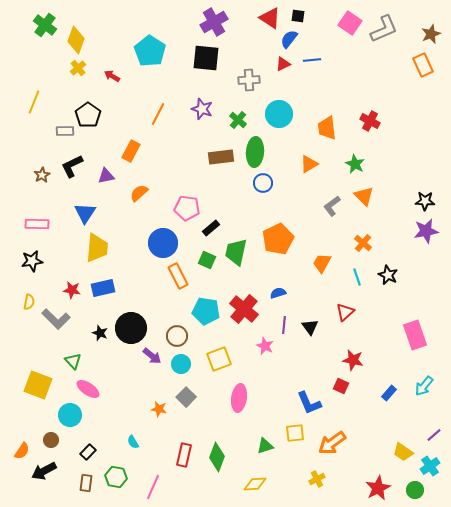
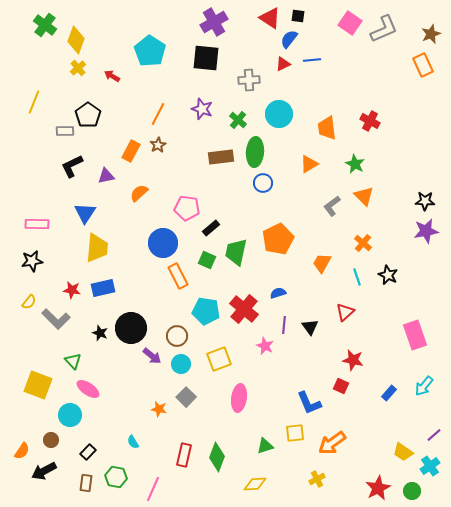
brown star at (42, 175): moved 116 px right, 30 px up
yellow semicircle at (29, 302): rotated 28 degrees clockwise
pink line at (153, 487): moved 2 px down
green circle at (415, 490): moved 3 px left, 1 px down
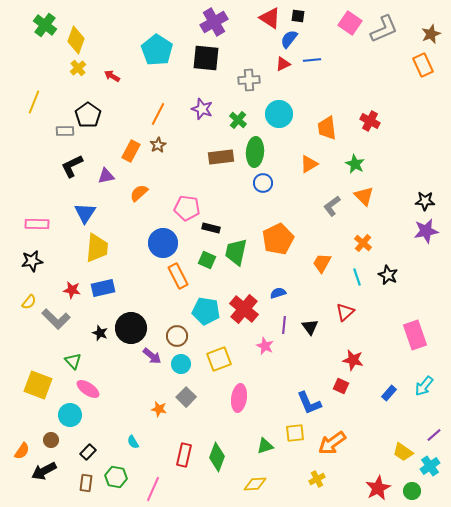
cyan pentagon at (150, 51): moved 7 px right, 1 px up
black rectangle at (211, 228): rotated 54 degrees clockwise
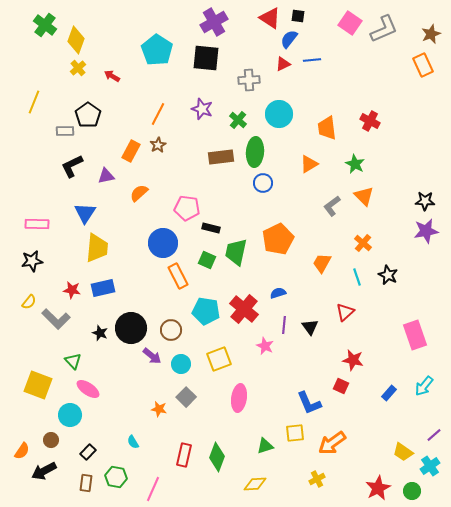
brown circle at (177, 336): moved 6 px left, 6 px up
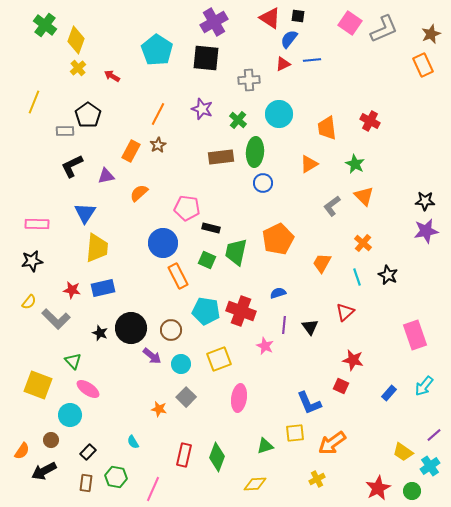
red cross at (244, 309): moved 3 px left, 2 px down; rotated 20 degrees counterclockwise
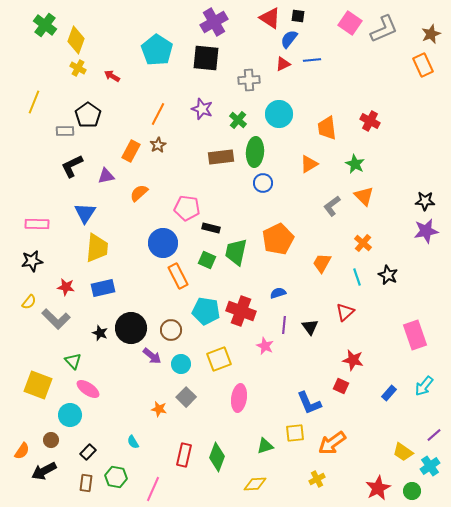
yellow cross at (78, 68): rotated 21 degrees counterclockwise
red star at (72, 290): moved 6 px left, 3 px up
